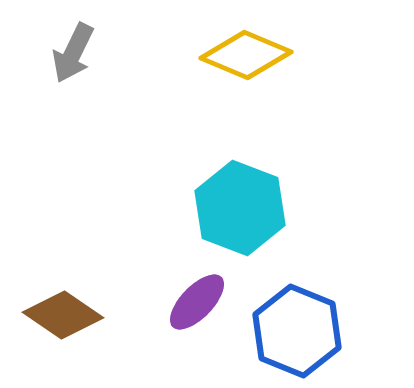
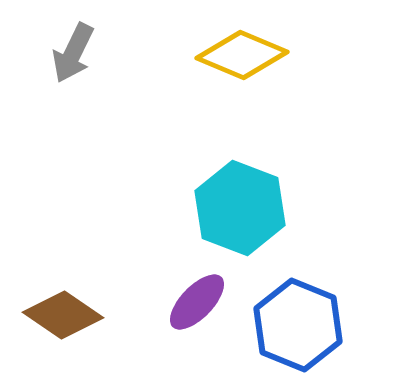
yellow diamond: moved 4 px left
blue hexagon: moved 1 px right, 6 px up
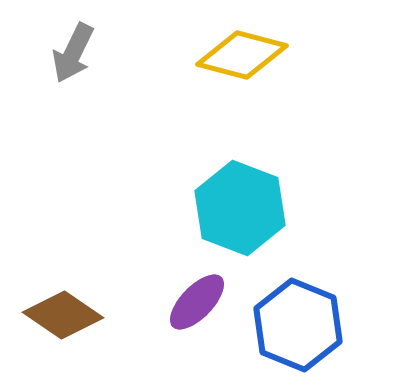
yellow diamond: rotated 8 degrees counterclockwise
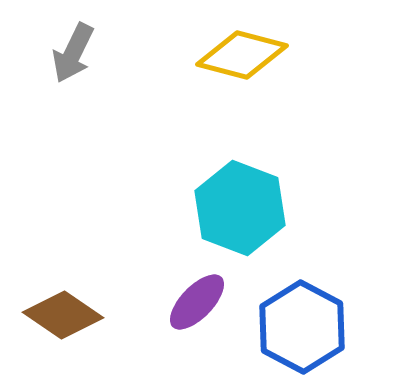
blue hexagon: moved 4 px right, 2 px down; rotated 6 degrees clockwise
